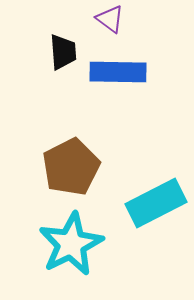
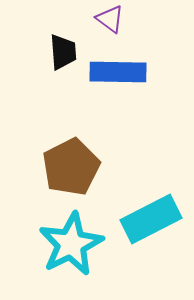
cyan rectangle: moved 5 px left, 16 px down
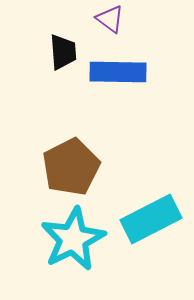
cyan star: moved 2 px right, 5 px up
